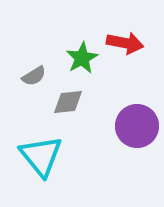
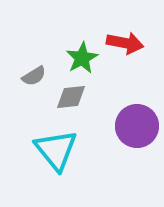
gray diamond: moved 3 px right, 5 px up
cyan triangle: moved 15 px right, 6 px up
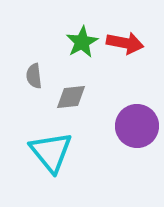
green star: moved 16 px up
gray semicircle: rotated 115 degrees clockwise
cyan triangle: moved 5 px left, 2 px down
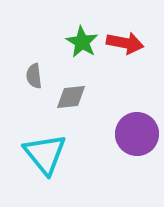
green star: rotated 12 degrees counterclockwise
purple circle: moved 8 px down
cyan triangle: moved 6 px left, 2 px down
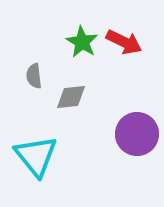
red arrow: moved 1 px left, 1 px up; rotated 15 degrees clockwise
cyan triangle: moved 9 px left, 2 px down
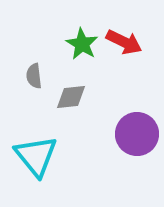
green star: moved 2 px down
